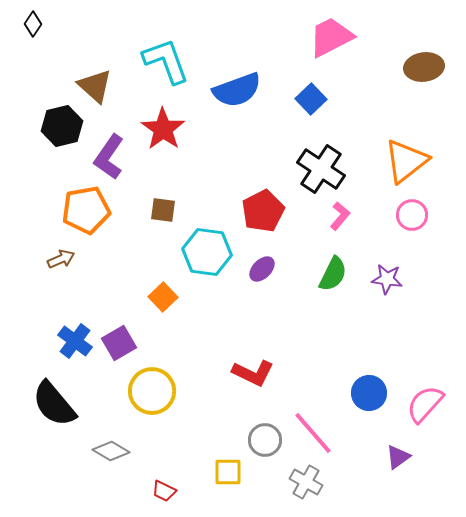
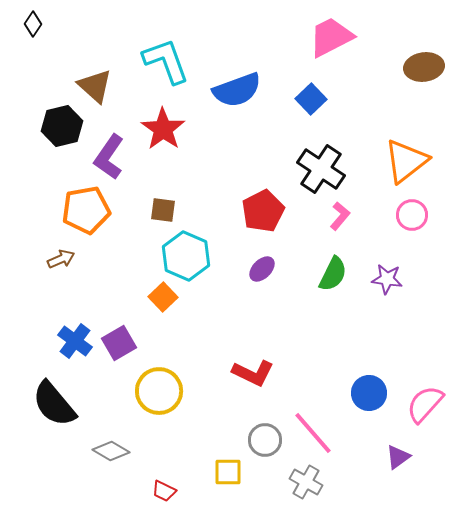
cyan hexagon: moved 21 px left, 4 px down; rotated 15 degrees clockwise
yellow circle: moved 7 px right
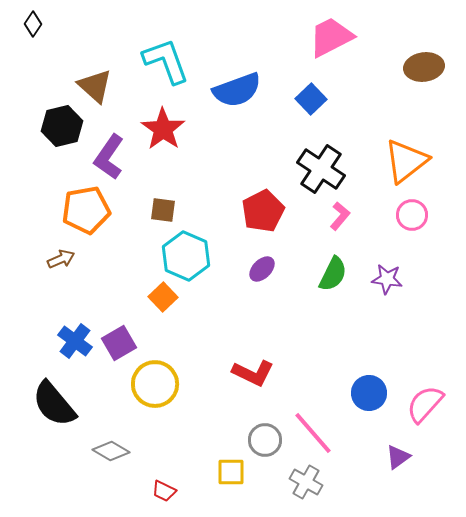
yellow circle: moved 4 px left, 7 px up
yellow square: moved 3 px right
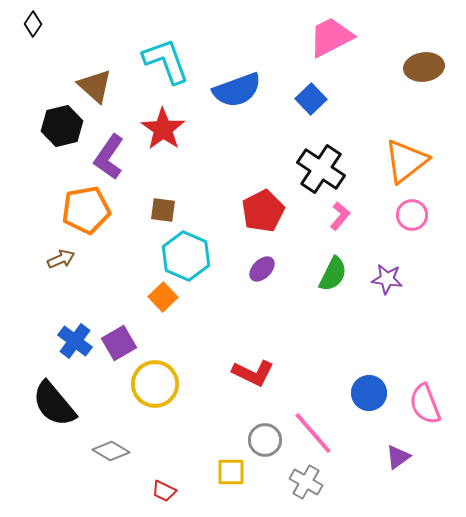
pink semicircle: rotated 63 degrees counterclockwise
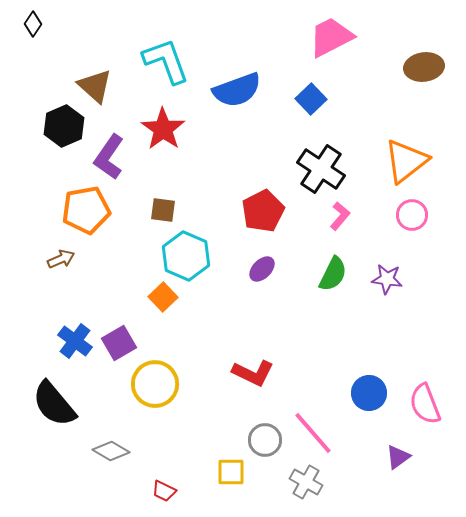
black hexagon: moved 2 px right; rotated 9 degrees counterclockwise
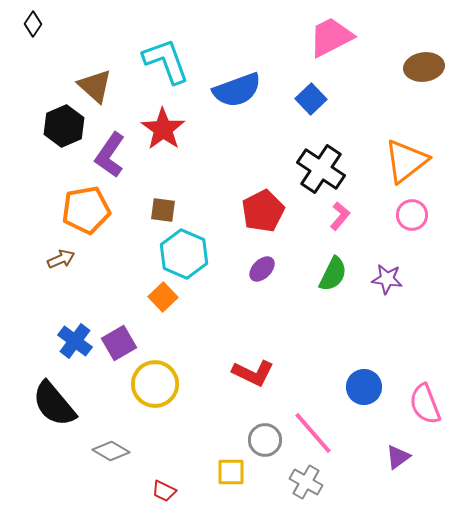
purple L-shape: moved 1 px right, 2 px up
cyan hexagon: moved 2 px left, 2 px up
blue circle: moved 5 px left, 6 px up
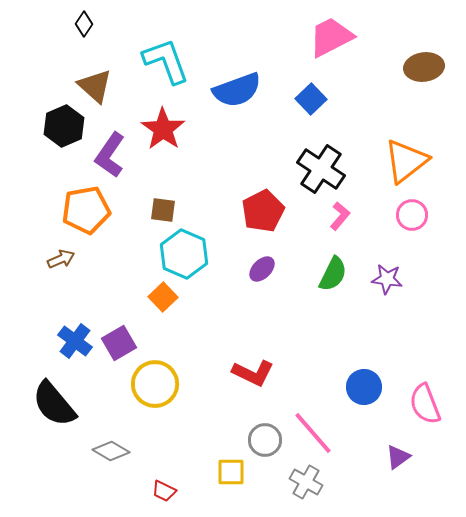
black diamond: moved 51 px right
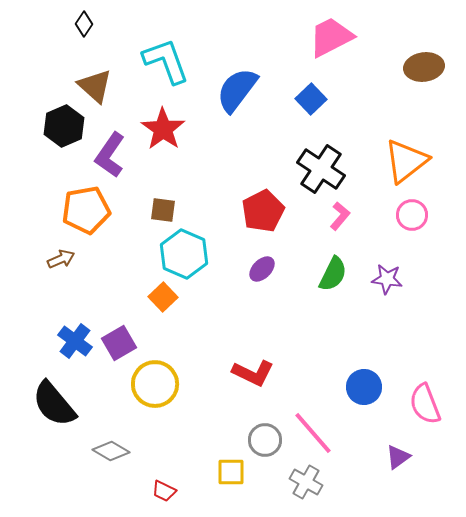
blue semicircle: rotated 147 degrees clockwise
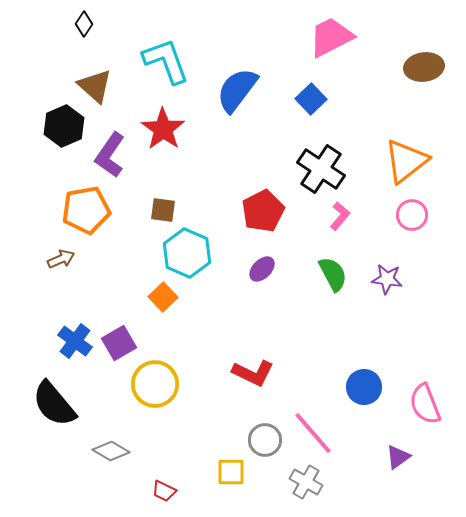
cyan hexagon: moved 3 px right, 1 px up
green semicircle: rotated 54 degrees counterclockwise
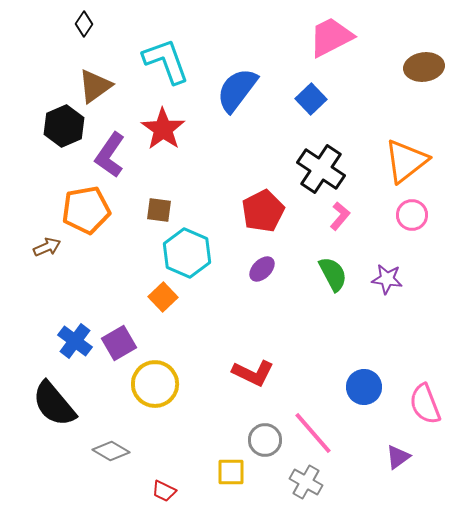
brown triangle: rotated 42 degrees clockwise
brown square: moved 4 px left
brown arrow: moved 14 px left, 12 px up
